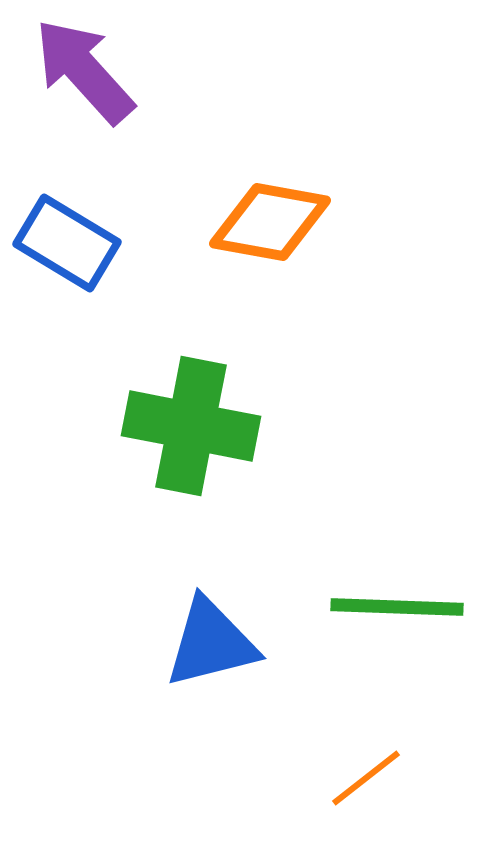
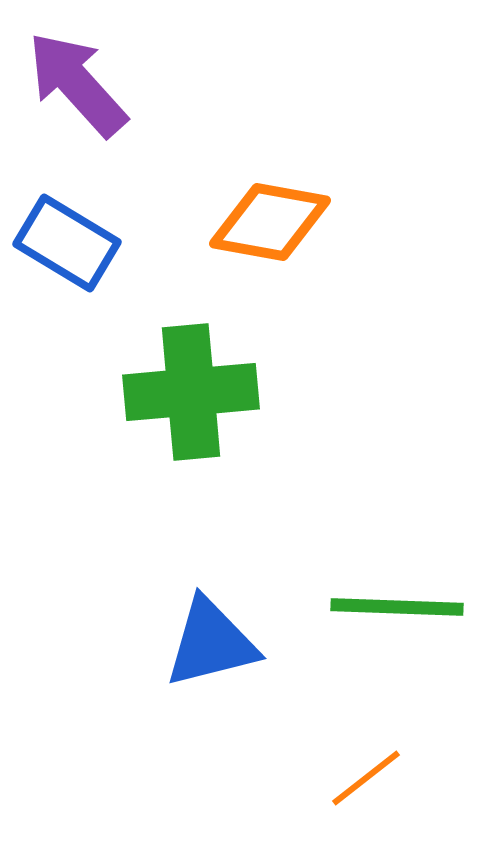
purple arrow: moved 7 px left, 13 px down
green cross: moved 34 px up; rotated 16 degrees counterclockwise
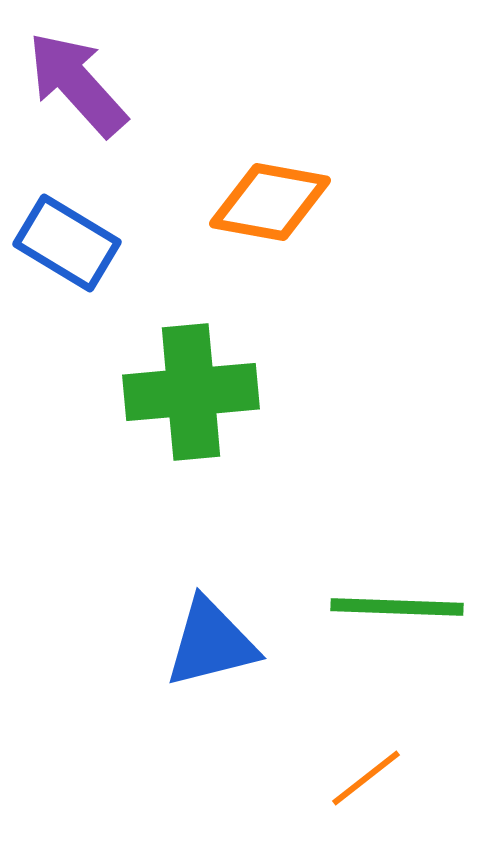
orange diamond: moved 20 px up
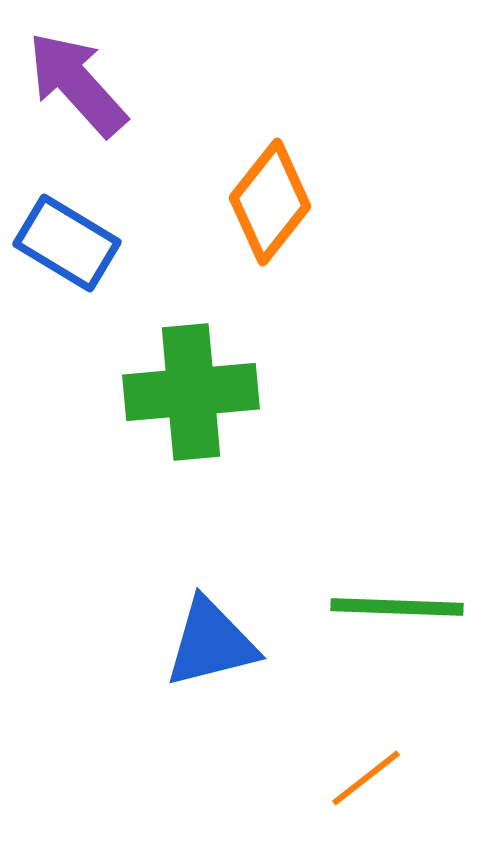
orange diamond: rotated 62 degrees counterclockwise
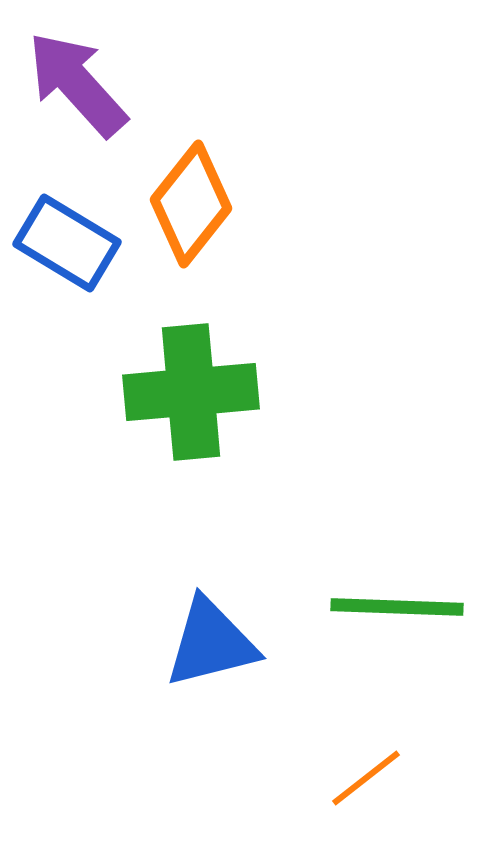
orange diamond: moved 79 px left, 2 px down
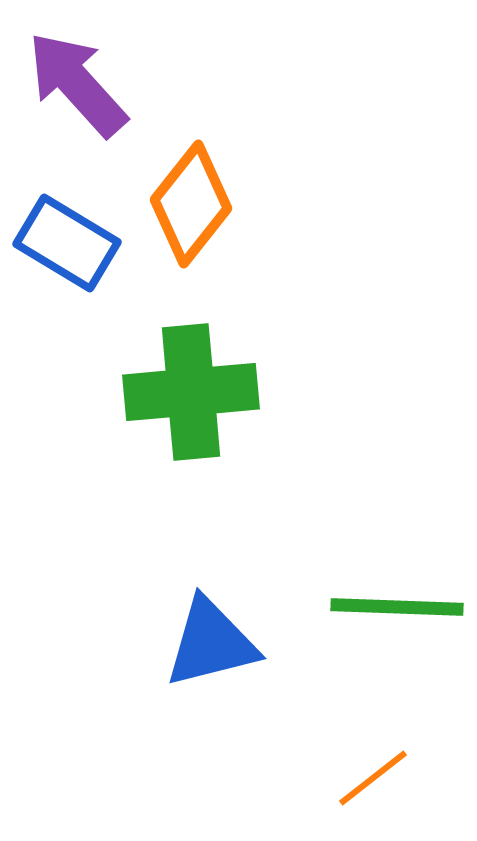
orange line: moved 7 px right
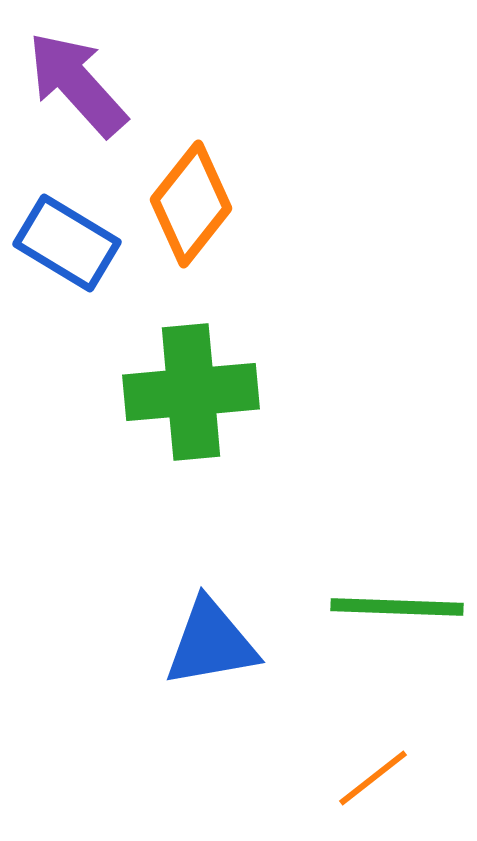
blue triangle: rotated 4 degrees clockwise
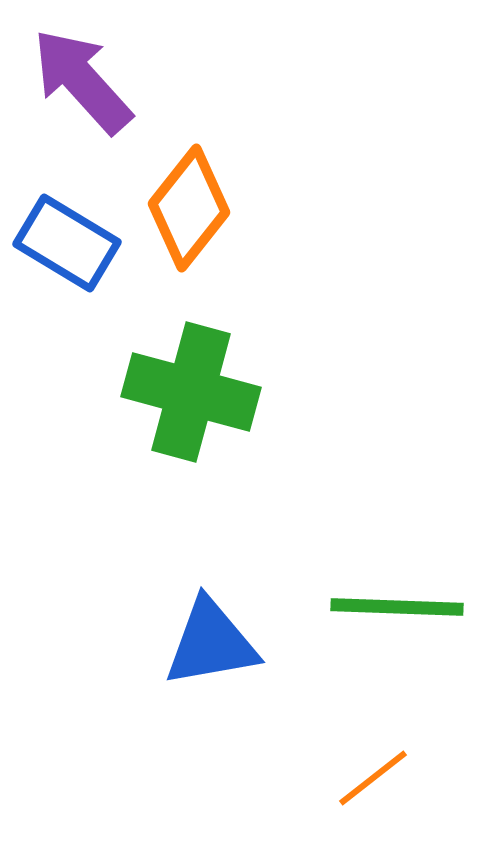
purple arrow: moved 5 px right, 3 px up
orange diamond: moved 2 px left, 4 px down
green cross: rotated 20 degrees clockwise
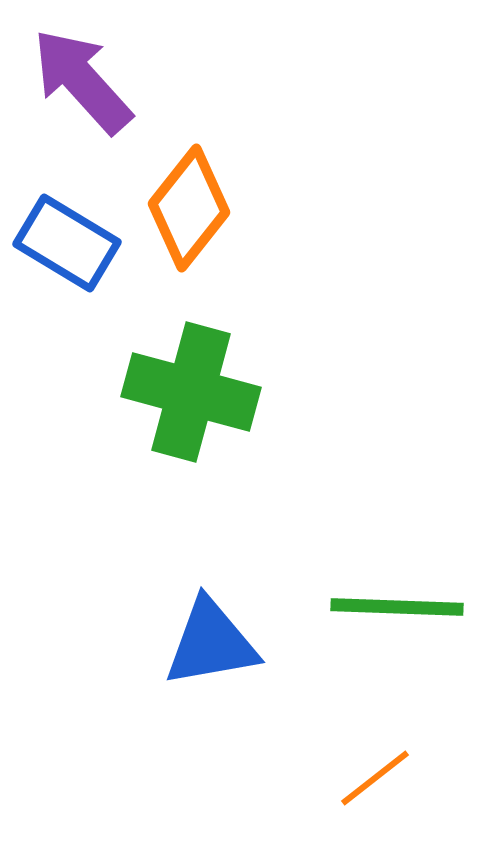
orange line: moved 2 px right
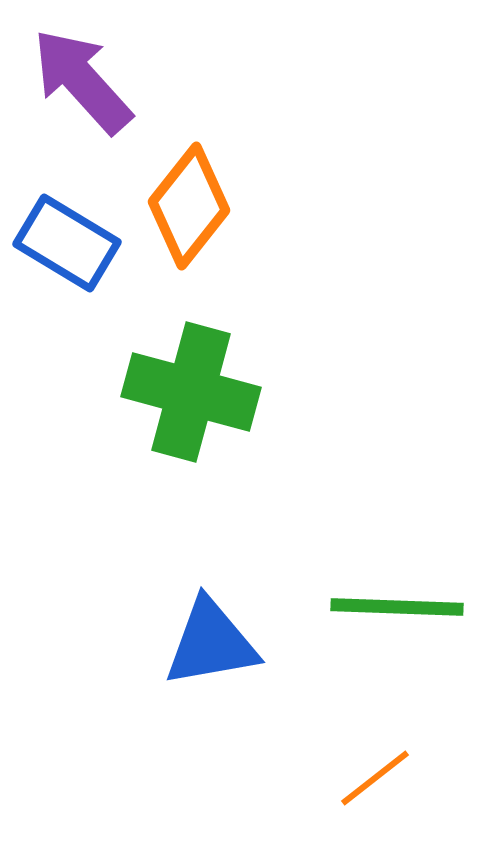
orange diamond: moved 2 px up
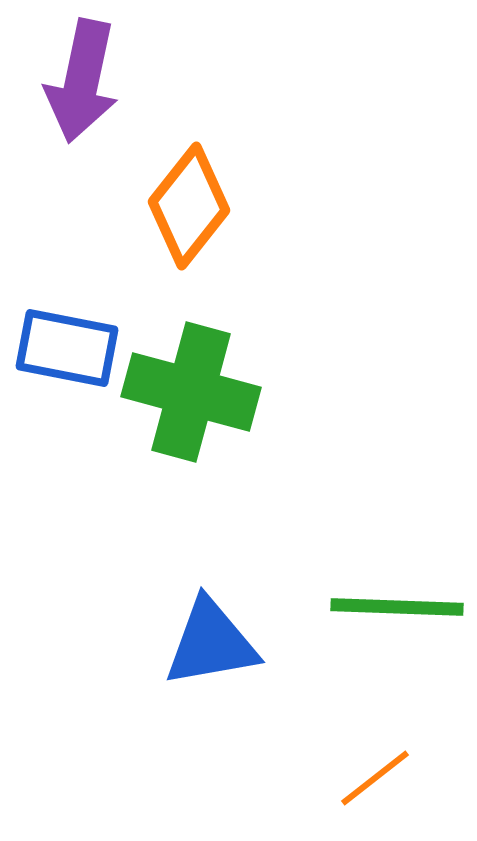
purple arrow: rotated 126 degrees counterclockwise
blue rectangle: moved 105 px down; rotated 20 degrees counterclockwise
